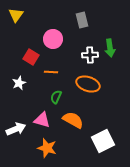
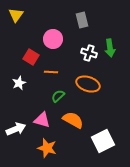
white cross: moved 1 px left, 2 px up; rotated 21 degrees clockwise
green semicircle: moved 2 px right, 1 px up; rotated 24 degrees clockwise
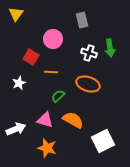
yellow triangle: moved 1 px up
pink triangle: moved 3 px right
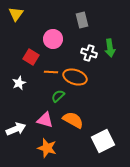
orange ellipse: moved 13 px left, 7 px up
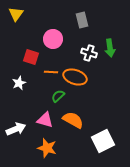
red square: rotated 14 degrees counterclockwise
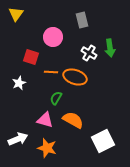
pink circle: moved 2 px up
white cross: rotated 14 degrees clockwise
green semicircle: moved 2 px left, 2 px down; rotated 16 degrees counterclockwise
white arrow: moved 2 px right, 10 px down
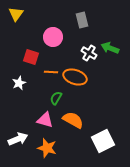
green arrow: rotated 120 degrees clockwise
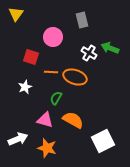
white star: moved 6 px right, 4 px down
